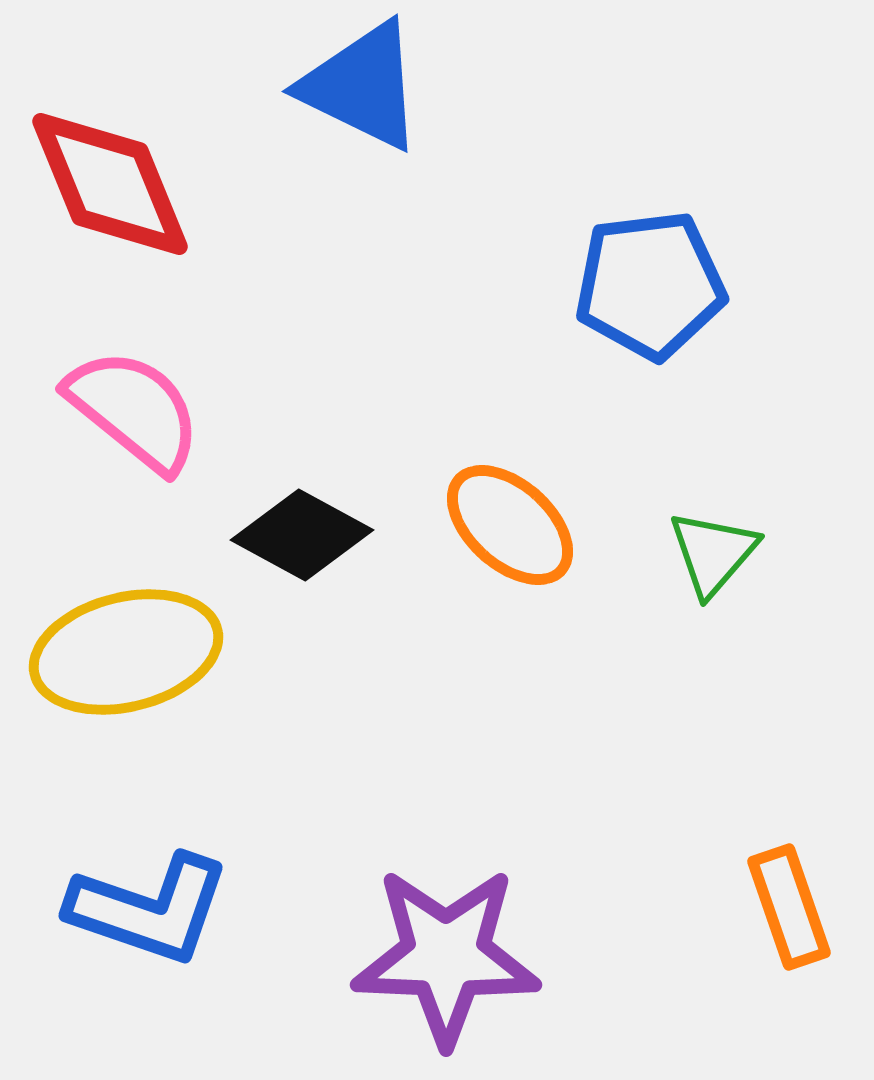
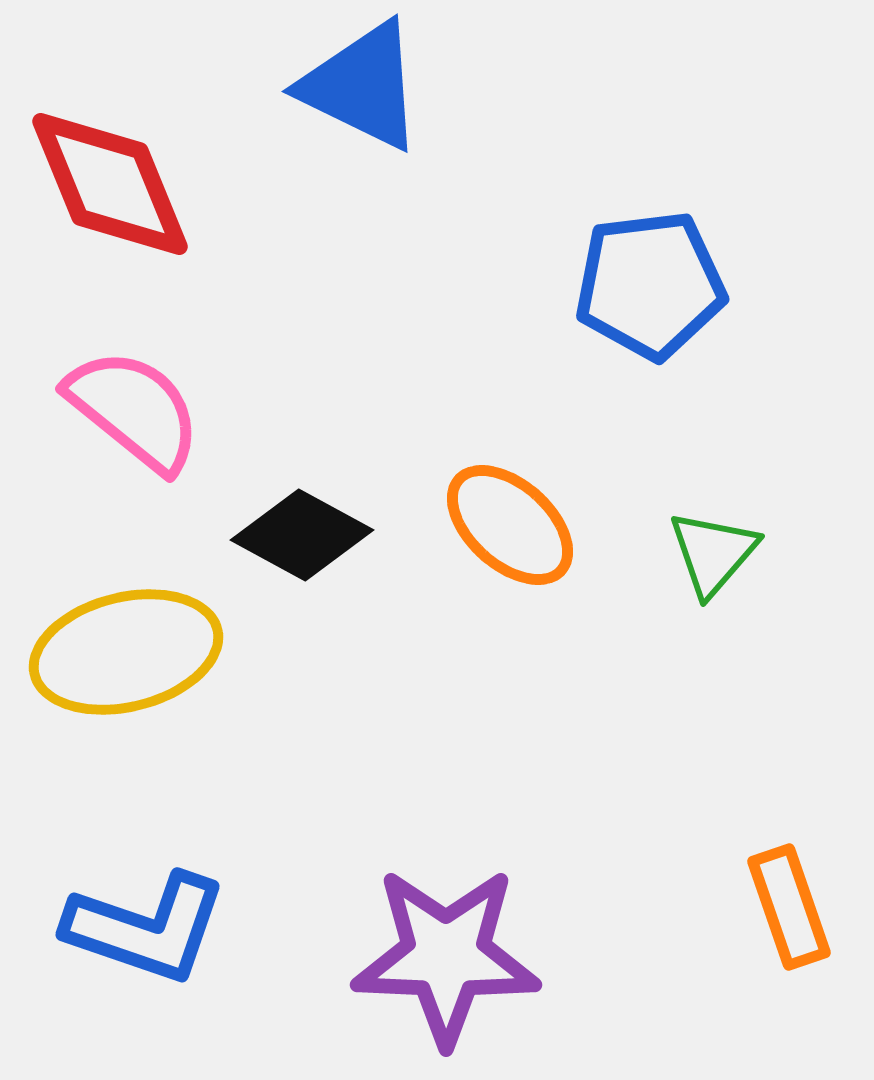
blue L-shape: moved 3 px left, 19 px down
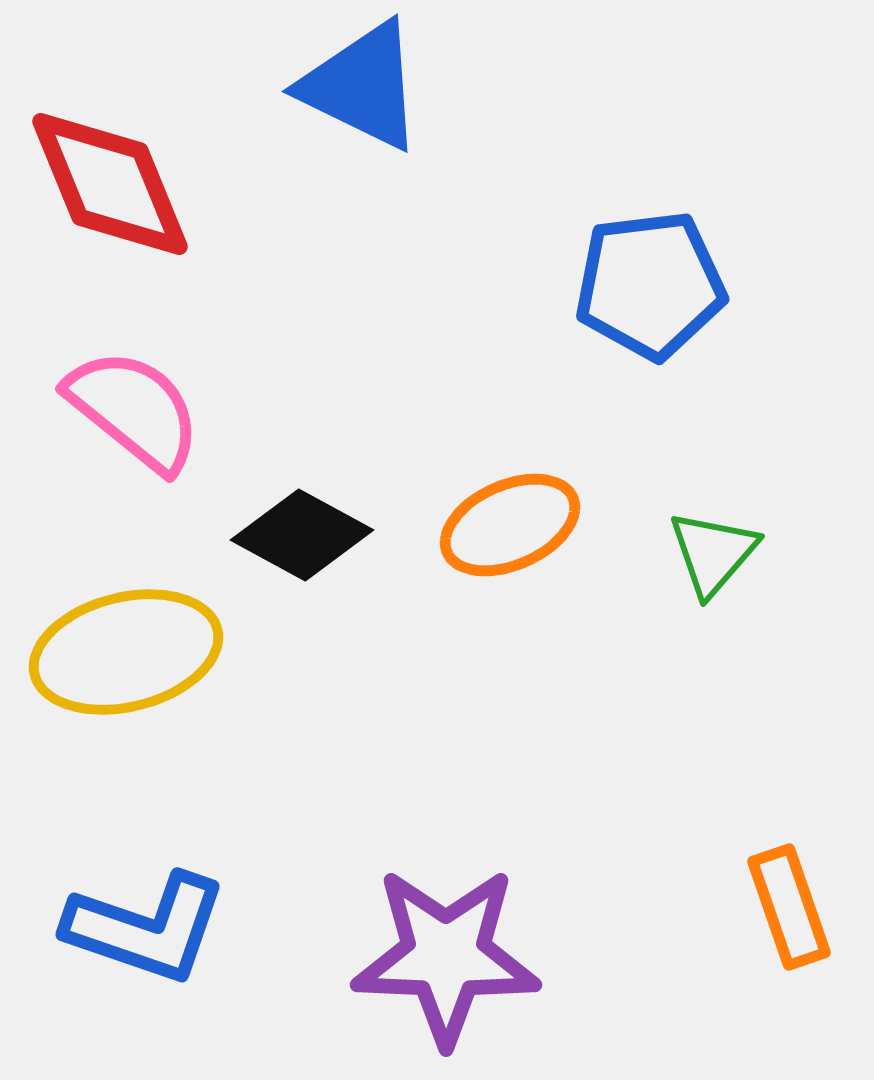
orange ellipse: rotated 66 degrees counterclockwise
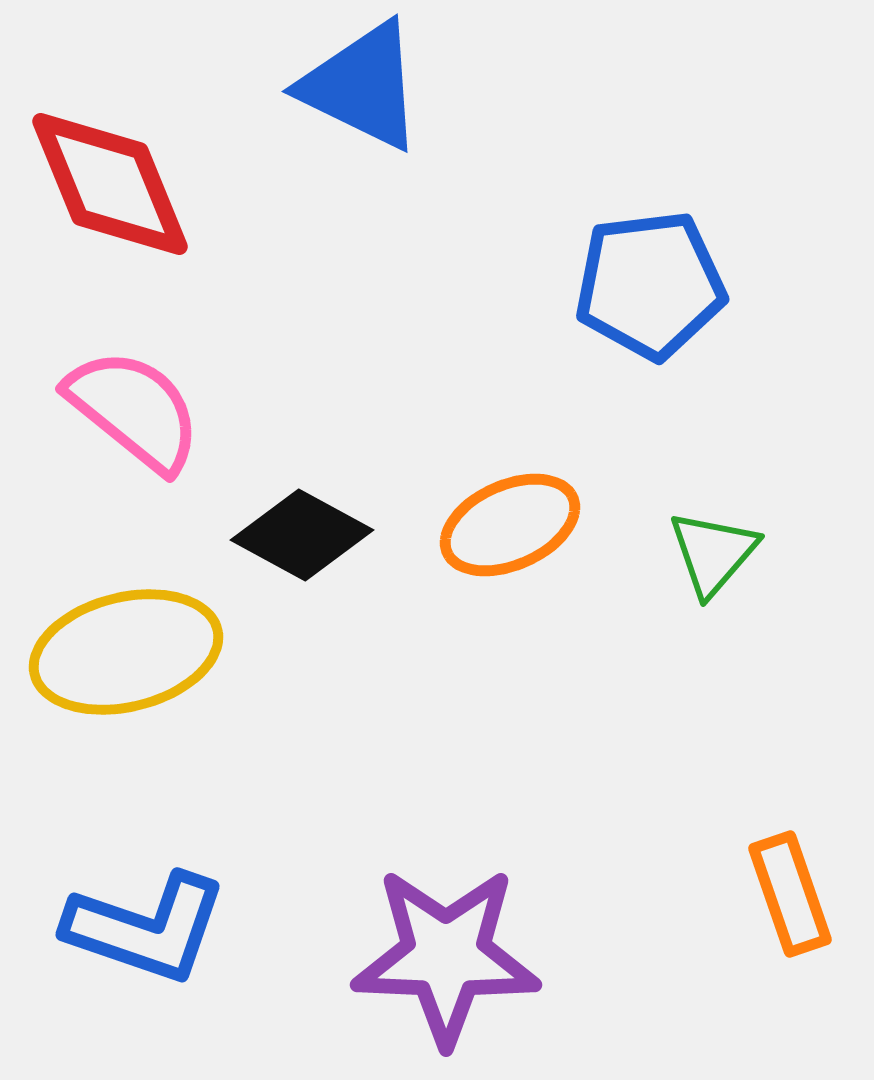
orange rectangle: moved 1 px right, 13 px up
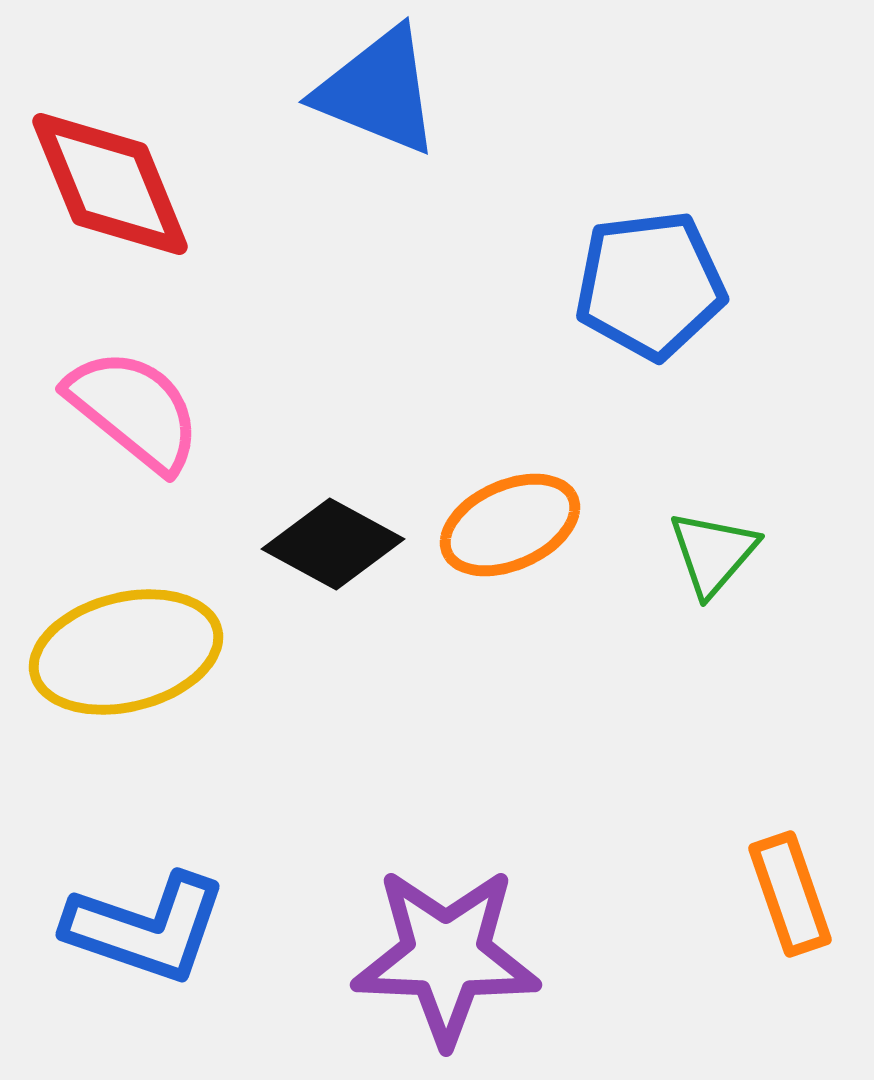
blue triangle: moved 16 px right, 5 px down; rotated 4 degrees counterclockwise
black diamond: moved 31 px right, 9 px down
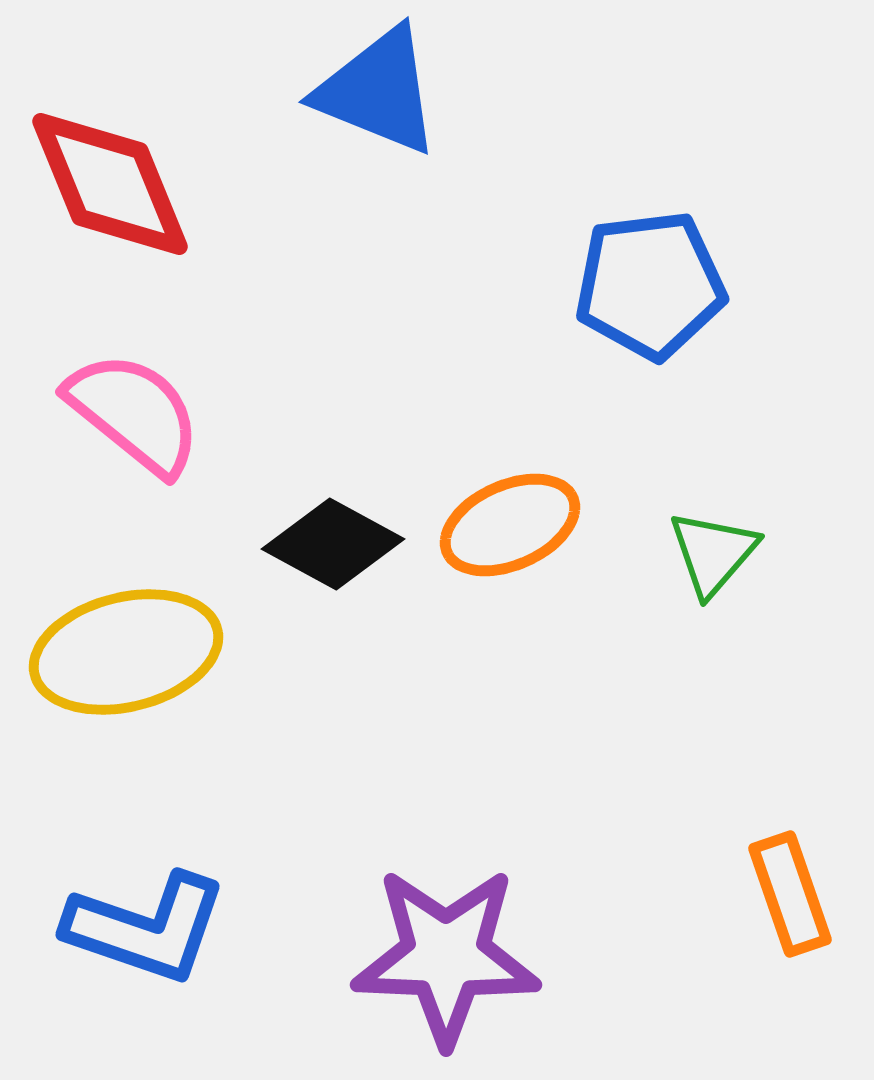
pink semicircle: moved 3 px down
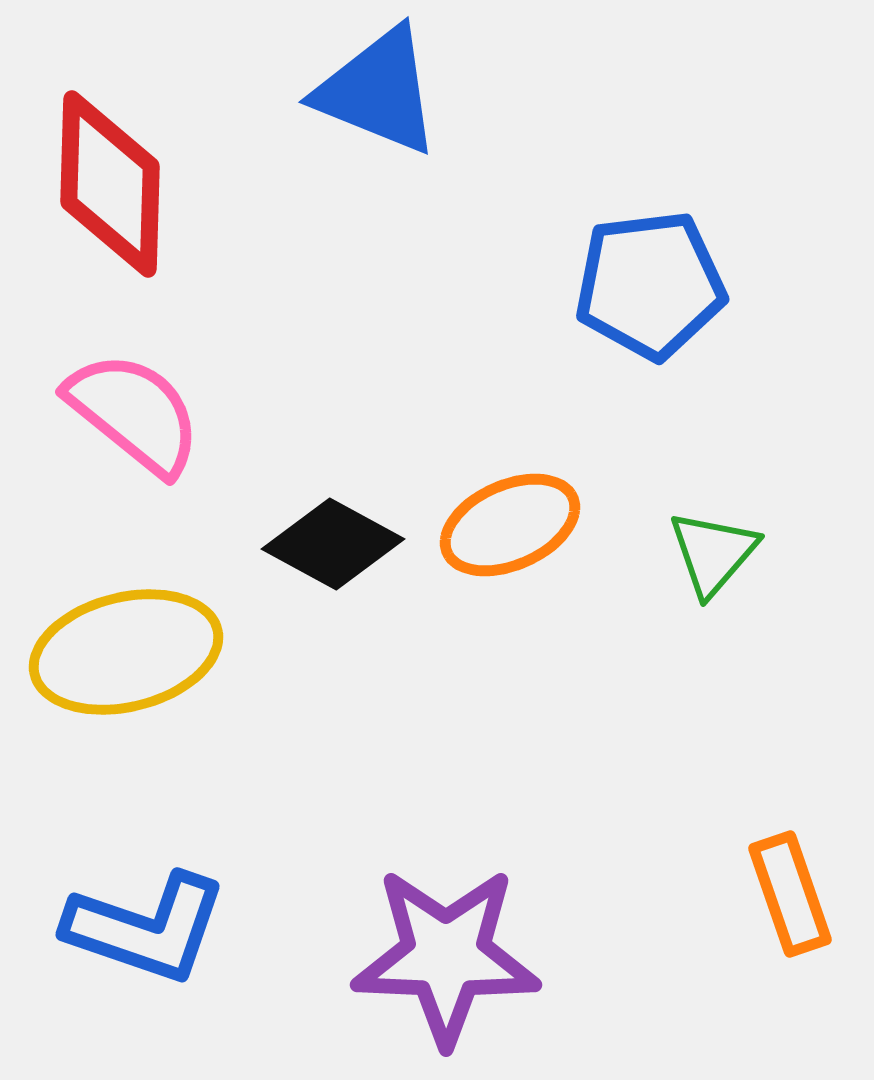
red diamond: rotated 24 degrees clockwise
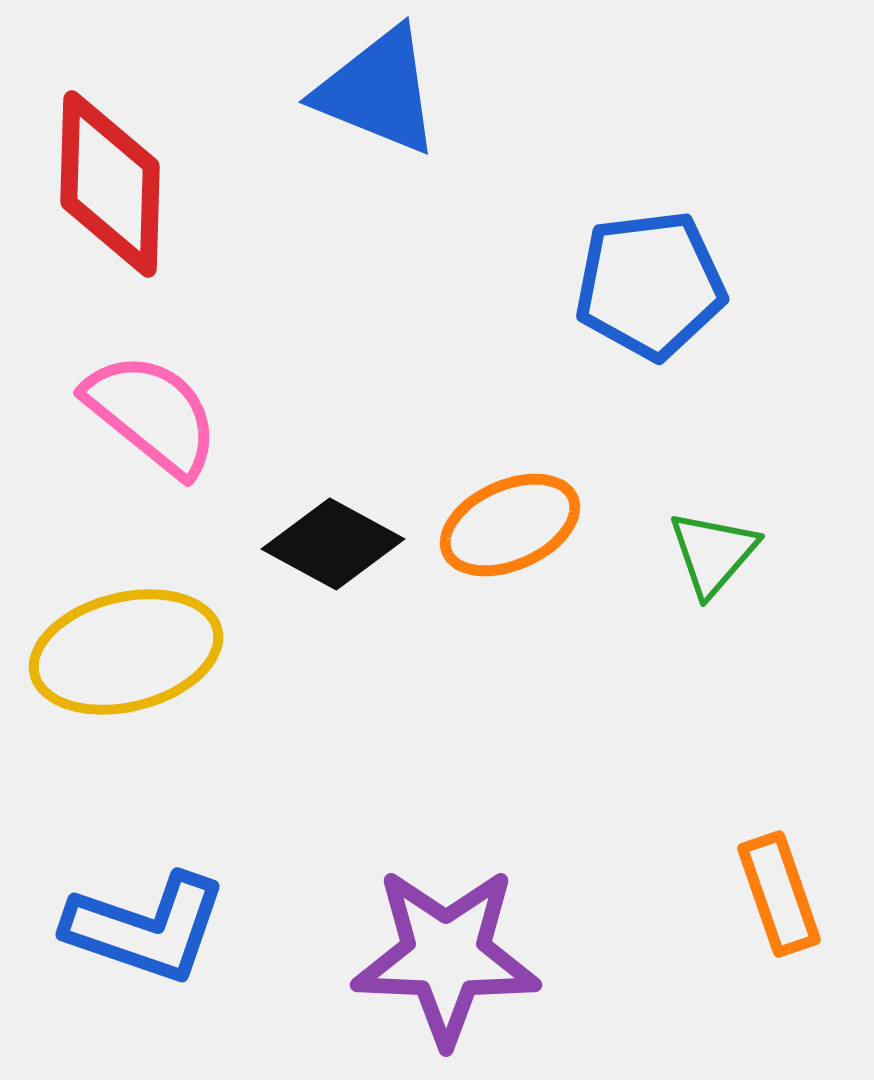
pink semicircle: moved 18 px right, 1 px down
orange rectangle: moved 11 px left
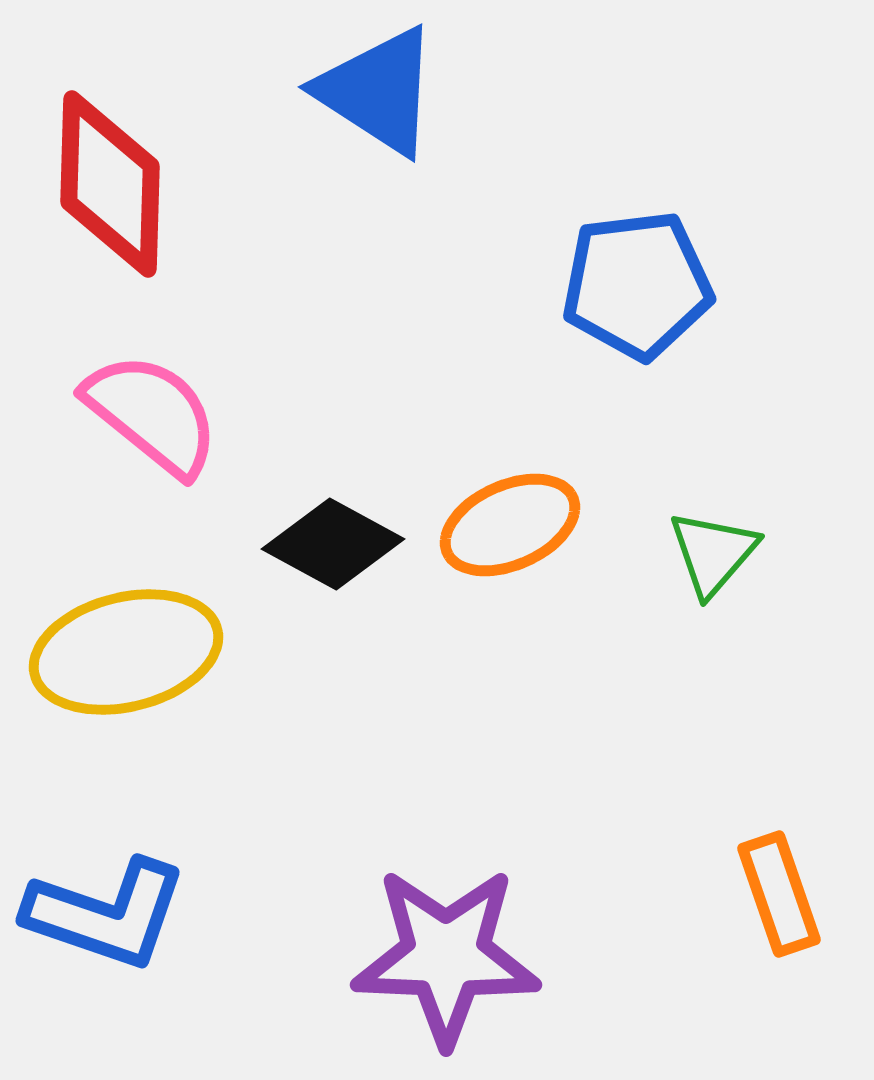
blue triangle: rotated 11 degrees clockwise
blue pentagon: moved 13 px left
blue L-shape: moved 40 px left, 14 px up
